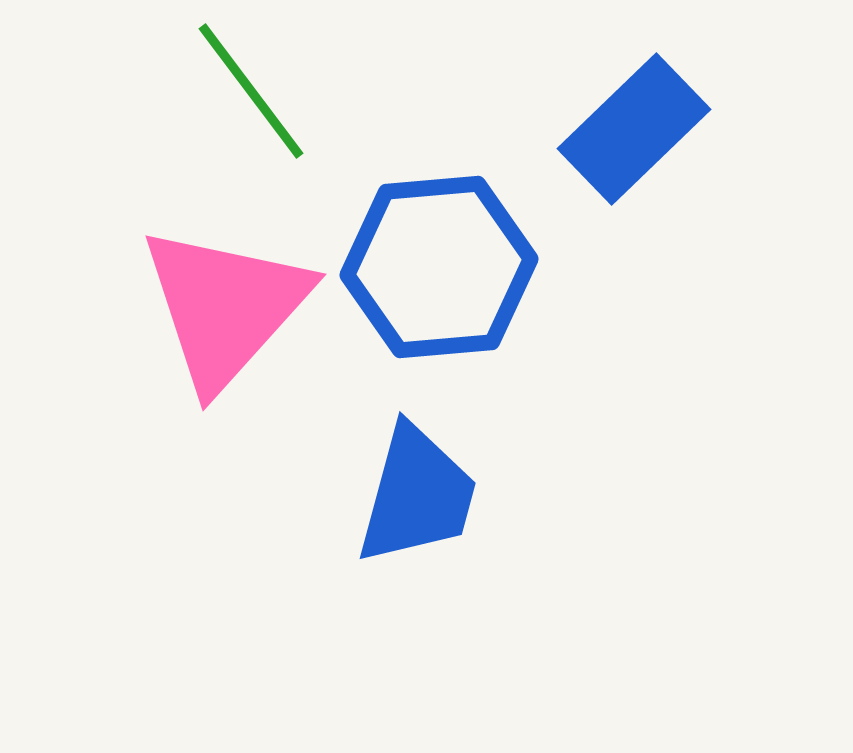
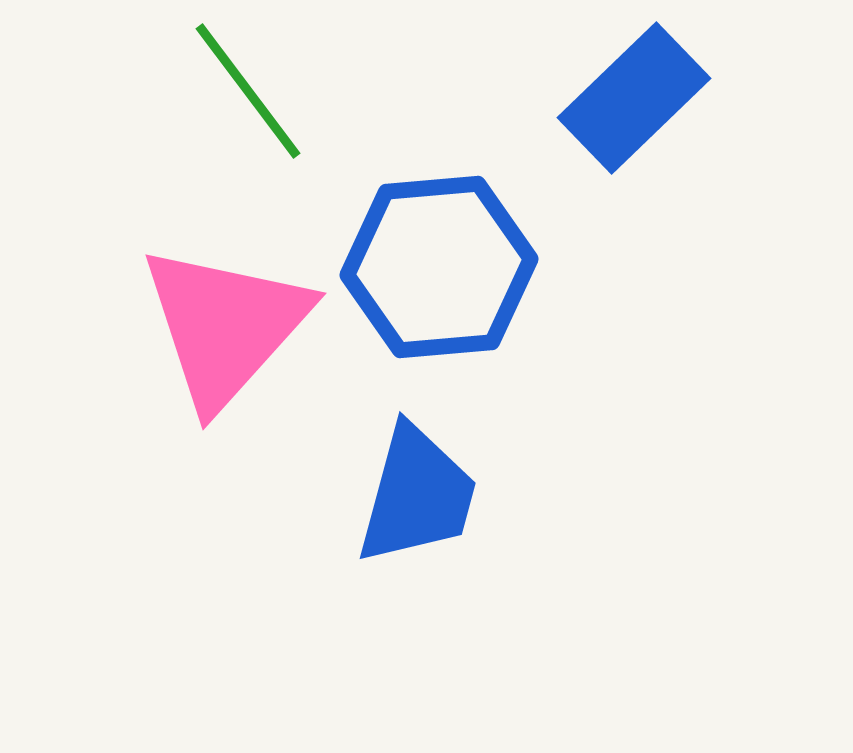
green line: moved 3 px left
blue rectangle: moved 31 px up
pink triangle: moved 19 px down
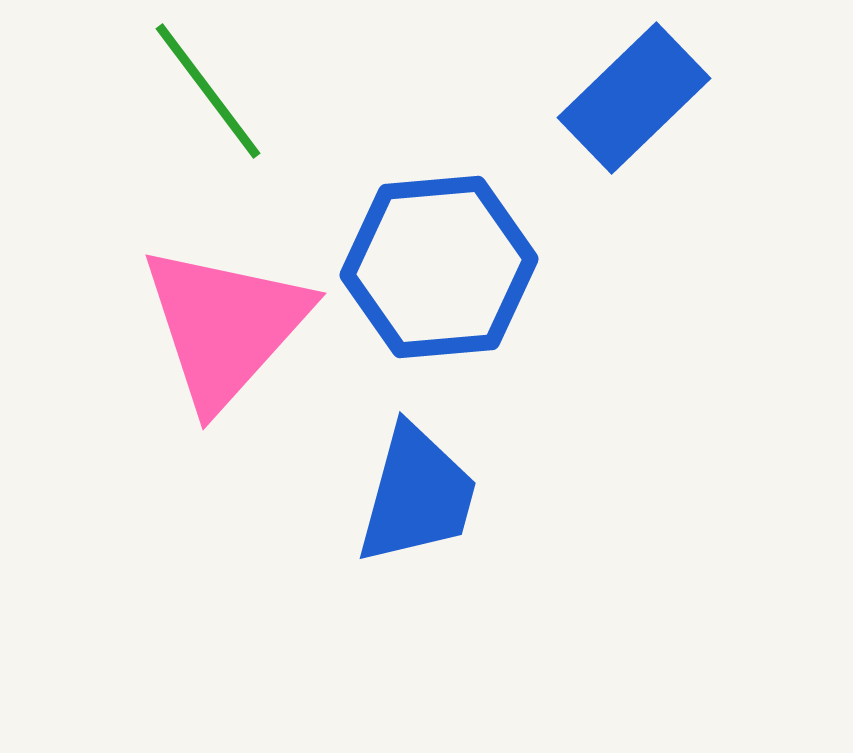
green line: moved 40 px left
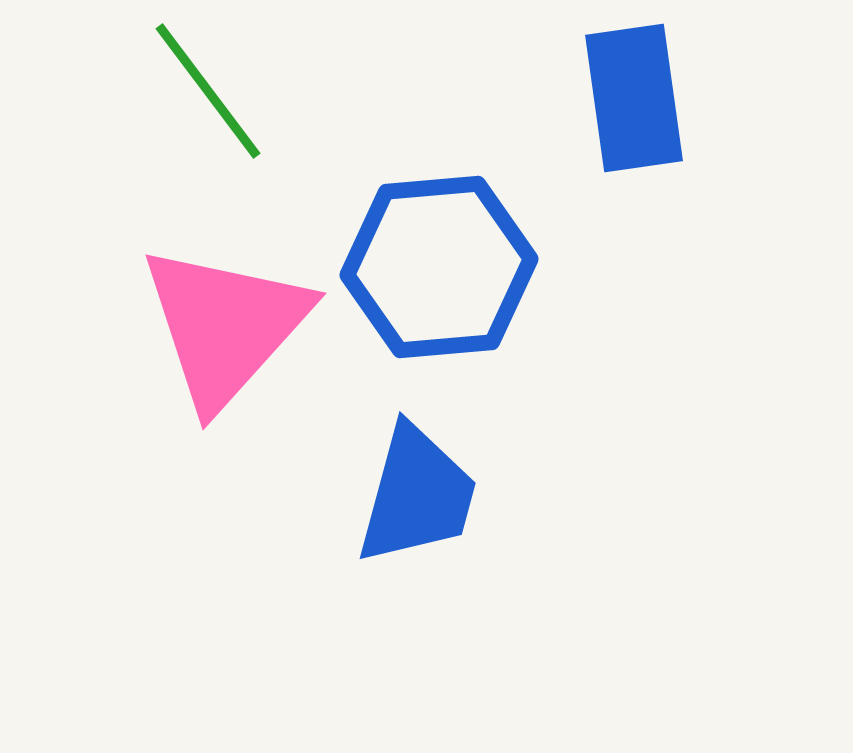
blue rectangle: rotated 54 degrees counterclockwise
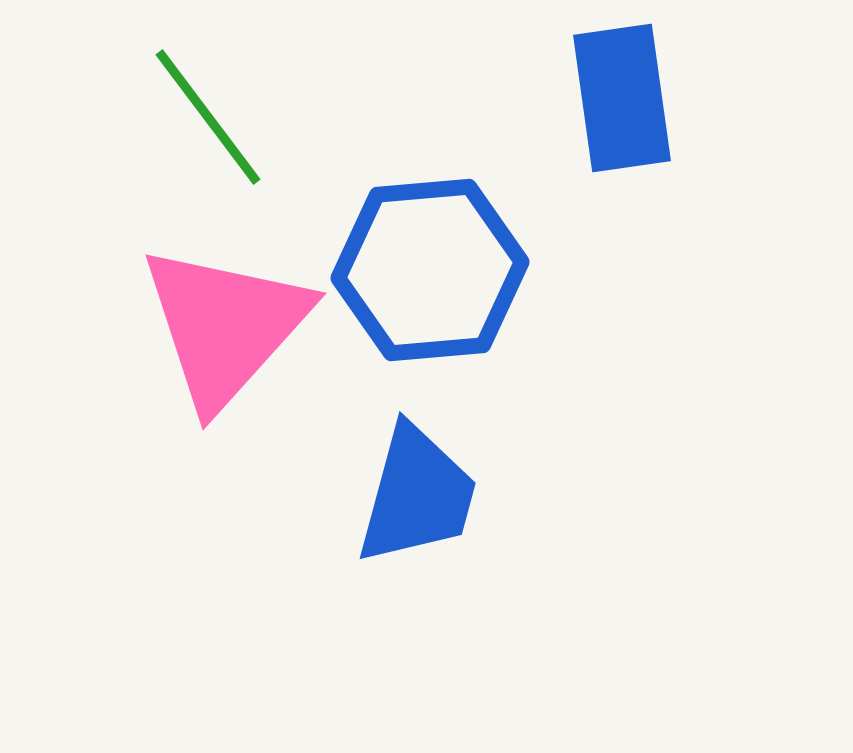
green line: moved 26 px down
blue rectangle: moved 12 px left
blue hexagon: moved 9 px left, 3 px down
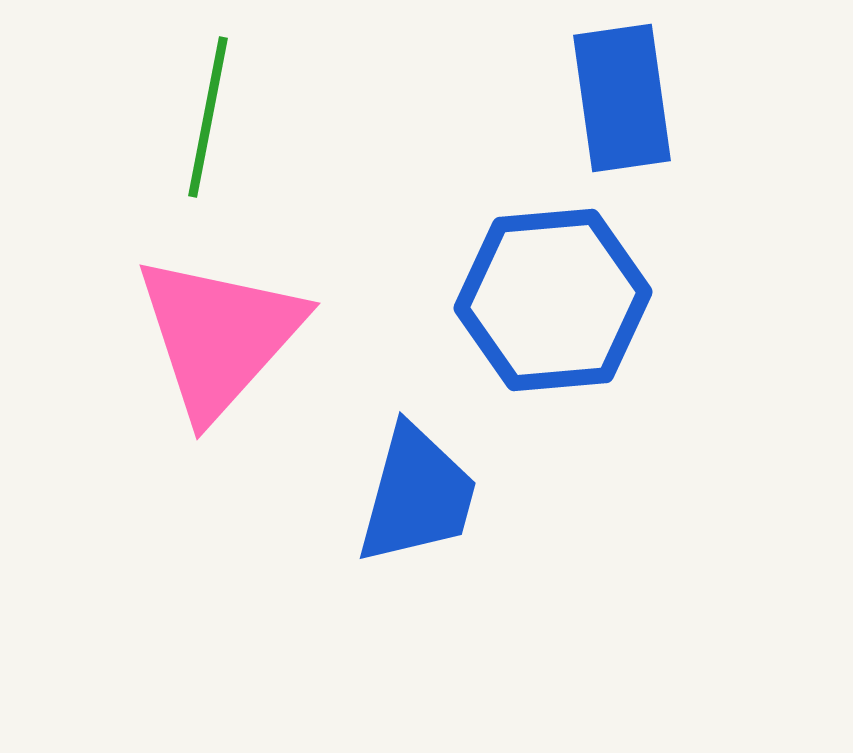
green line: rotated 48 degrees clockwise
blue hexagon: moved 123 px right, 30 px down
pink triangle: moved 6 px left, 10 px down
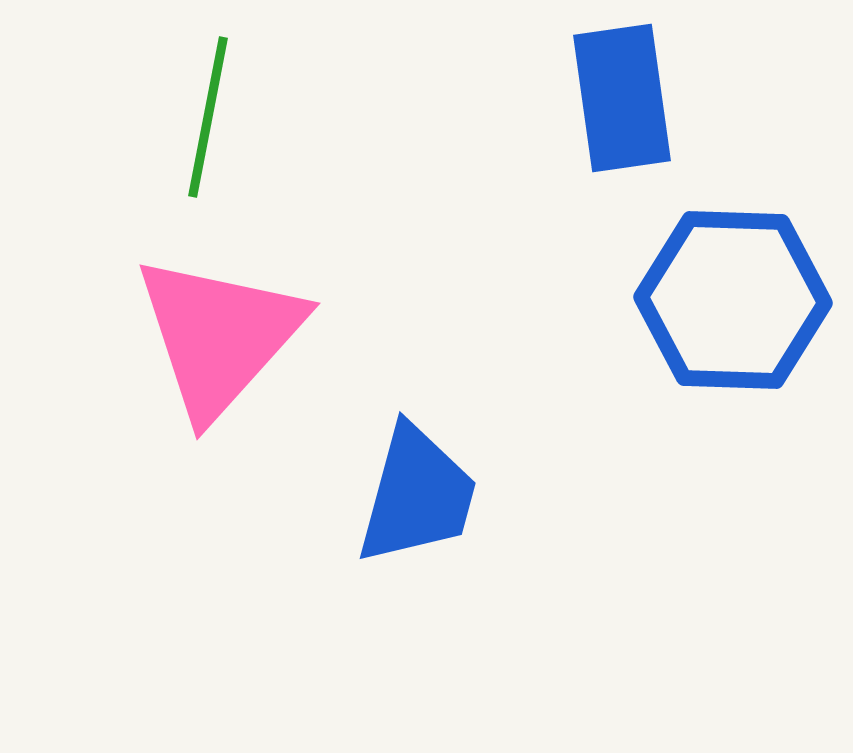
blue hexagon: moved 180 px right; rotated 7 degrees clockwise
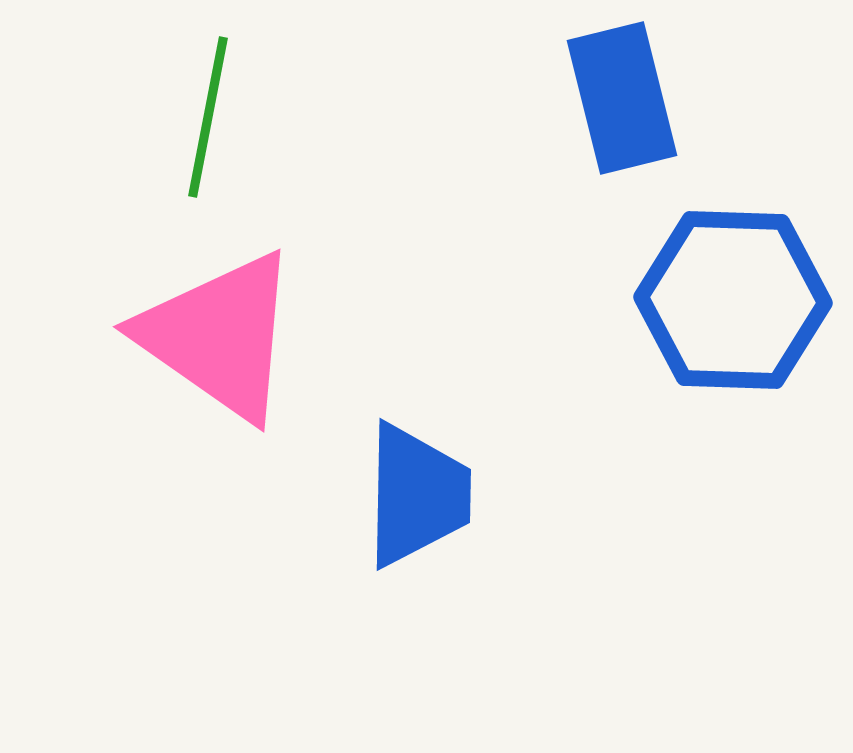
blue rectangle: rotated 6 degrees counterclockwise
pink triangle: rotated 37 degrees counterclockwise
blue trapezoid: rotated 14 degrees counterclockwise
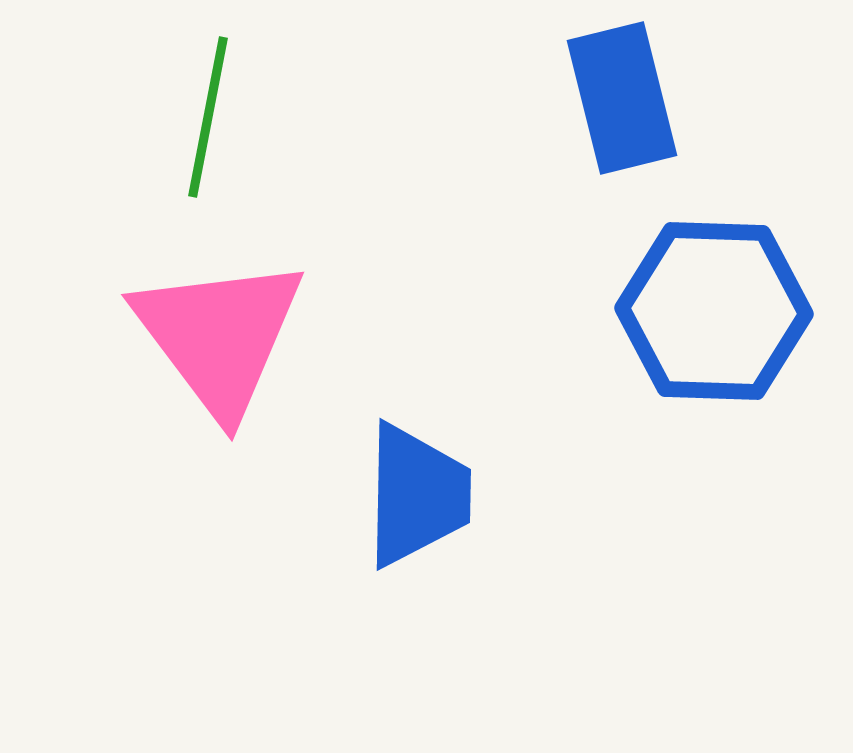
blue hexagon: moved 19 px left, 11 px down
pink triangle: rotated 18 degrees clockwise
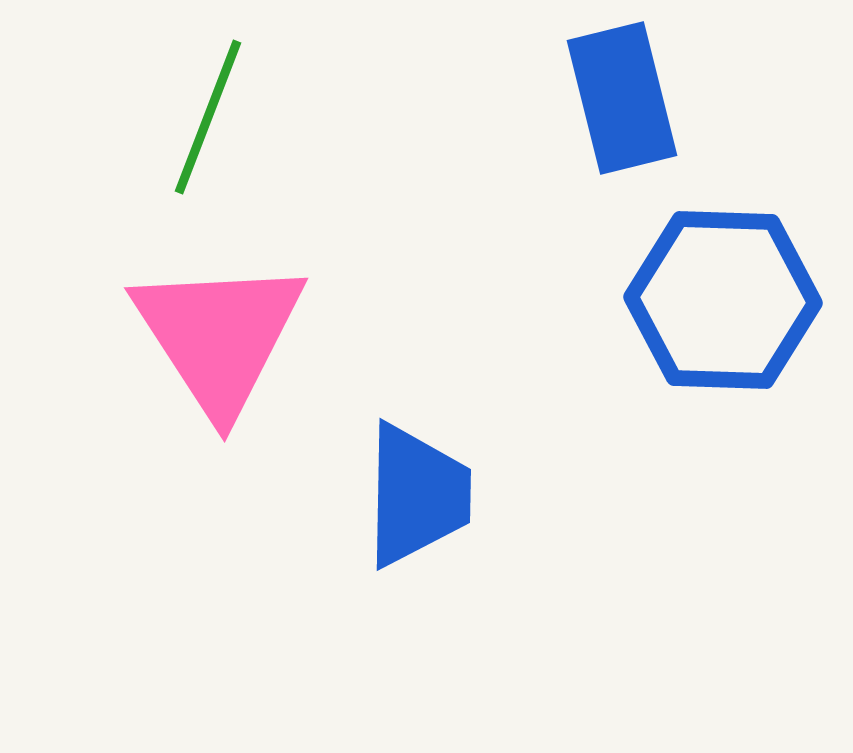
green line: rotated 10 degrees clockwise
blue hexagon: moved 9 px right, 11 px up
pink triangle: rotated 4 degrees clockwise
